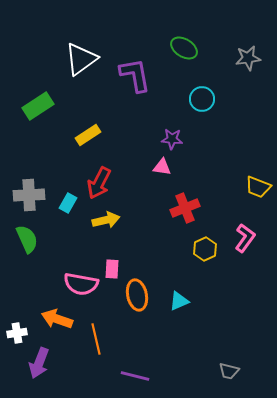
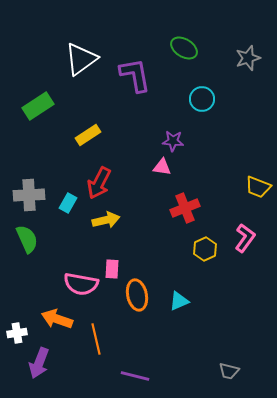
gray star: rotated 10 degrees counterclockwise
purple star: moved 1 px right, 2 px down
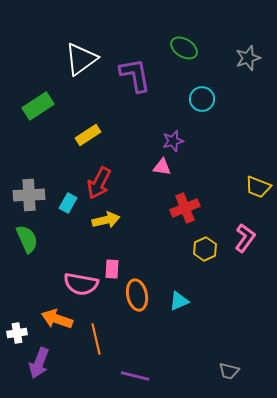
purple star: rotated 20 degrees counterclockwise
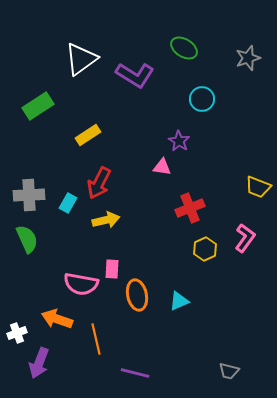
purple L-shape: rotated 132 degrees clockwise
purple star: moved 6 px right; rotated 25 degrees counterclockwise
red cross: moved 5 px right
white cross: rotated 12 degrees counterclockwise
purple line: moved 3 px up
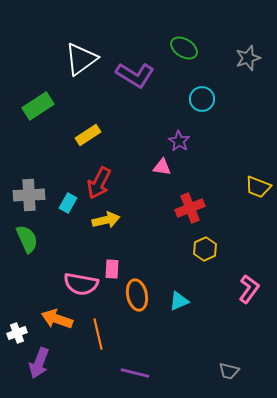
pink L-shape: moved 4 px right, 51 px down
orange line: moved 2 px right, 5 px up
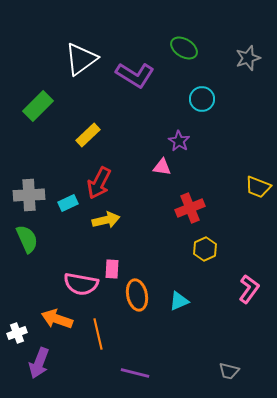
green rectangle: rotated 12 degrees counterclockwise
yellow rectangle: rotated 10 degrees counterclockwise
cyan rectangle: rotated 36 degrees clockwise
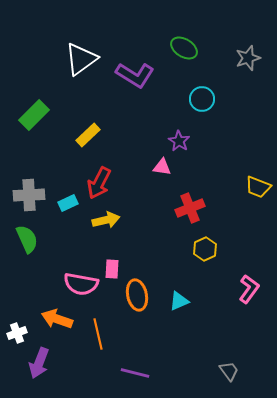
green rectangle: moved 4 px left, 9 px down
gray trapezoid: rotated 140 degrees counterclockwise
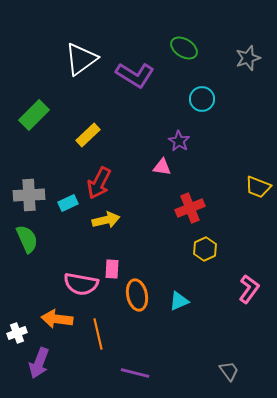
orange arrow: rotated 12 degrees counterclockwise
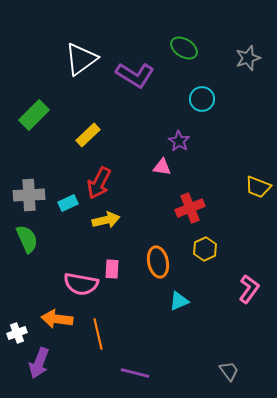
orange ellipse: moved 21 px right, 33 px up
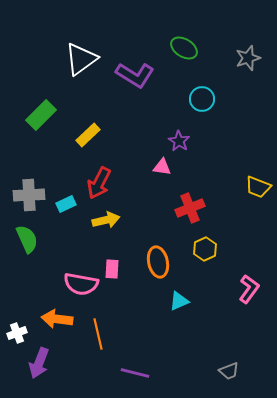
green rectangle: moved 7 px right
cyan rectangle: moved 2 px left, 1 px down
gray trapezoid: rotated 105 degrees clockwise
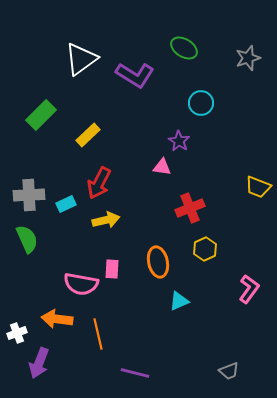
cyan circle: moved 1 px left, 4 px down
